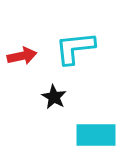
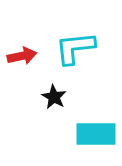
cyan rectangle: moved 1 px up
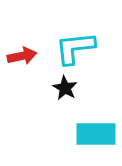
black star: moved 11 px right, 9 px up
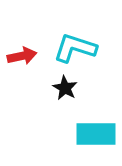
cyan L-shape: rotated 24 degrees clockwise
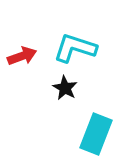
red arrow: rotated 8 degrees counterclockwise
cyan rectangle: rotated 69 degrees counterclockwise
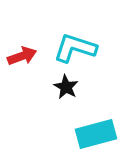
black star: moved 1 px right, 1 px up
cyan rectangle: rotated 54 degrees clockwise
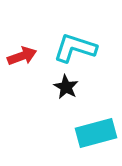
cyan rectangle: moved 1 px up
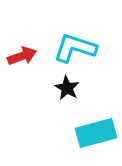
black star: moved 1 px right, 1 px down
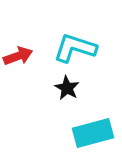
red arrow: moved 4 px left
cyan rectangle: moved 3 px left
